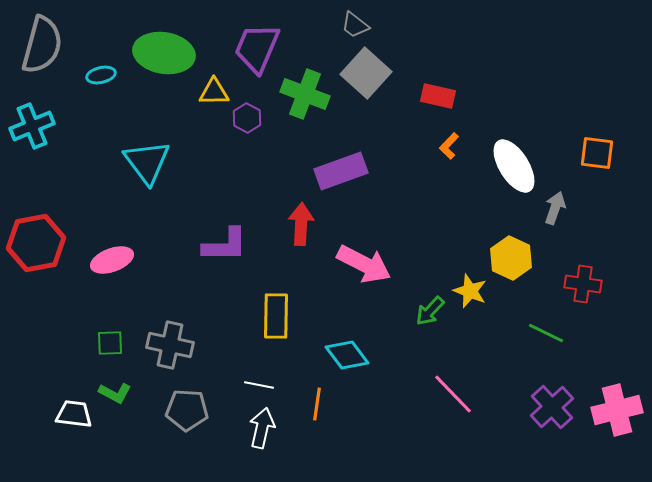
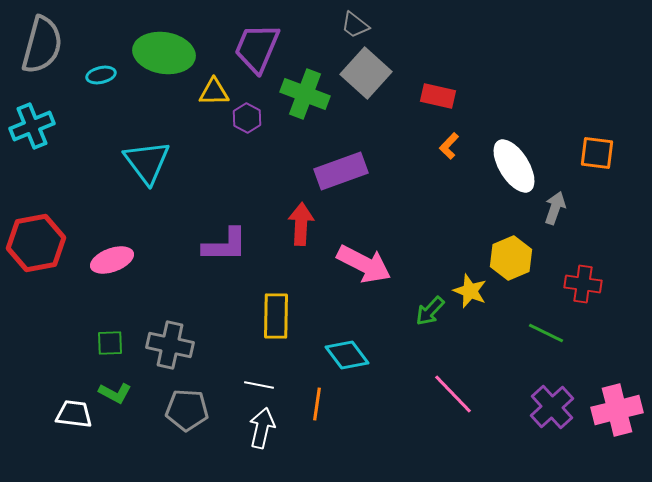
yellow hexagon: rotated 12 degrees clockwise
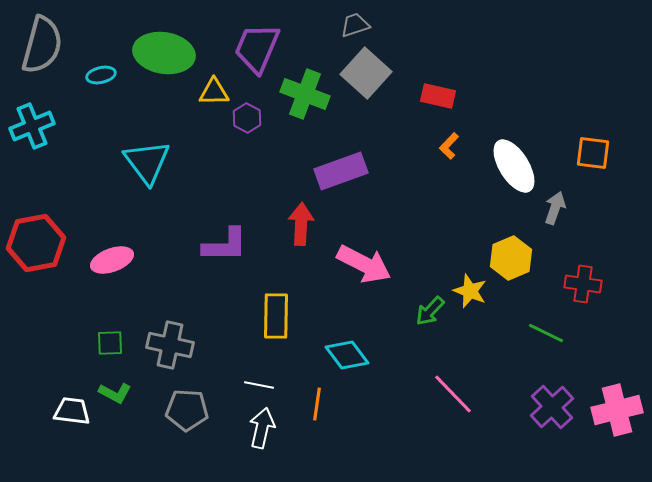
gray trapezoid: rotated 124 degrees clockwise
orange square: moved 4 px left
white trapezoid: moved 2 px left, 3 px up
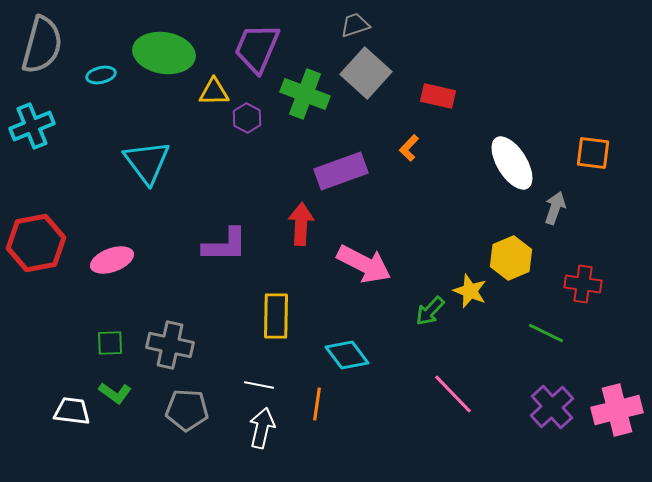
orange L-shape: moved 40 px left, 2 px down
white ellipse: moved 2 px left, 3 px up
green L-shape: rotated 8 degrees clockwise
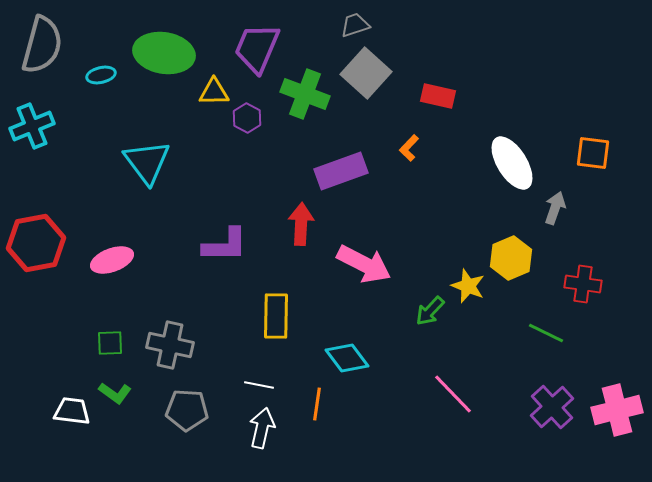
yellow star: moved 2 px left, 5 px up
cyan diamond: moved 3 px down
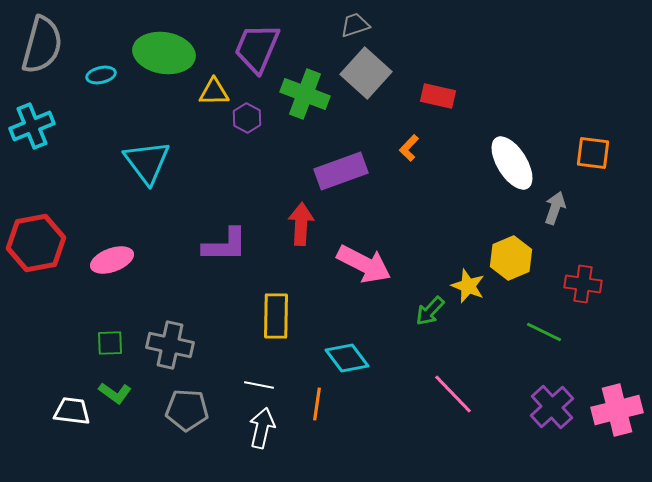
green line: moved 2 px left, 1 px up
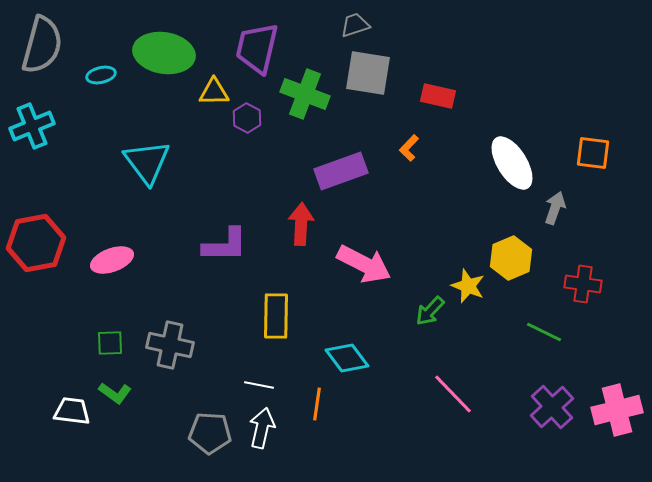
purple trapezoid: rotated 10 degrees counterclockwise
gray square: moved 2 px right; rotated 33 degrees counterclockwise
gray pentagon: moved 23 px right, 23 px down
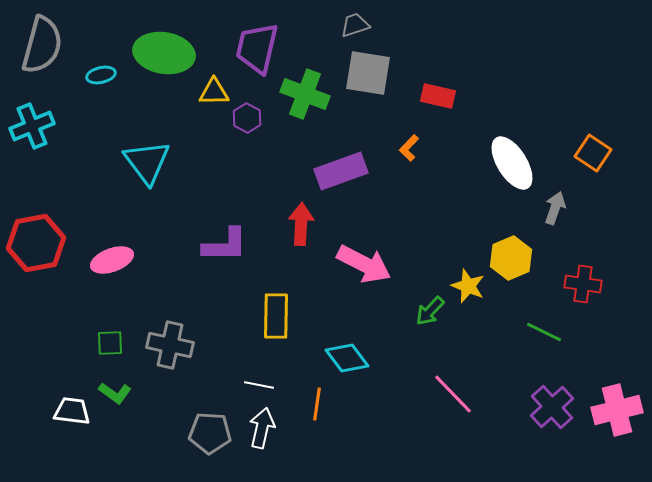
orange square: rotated 27 degrees clockwise
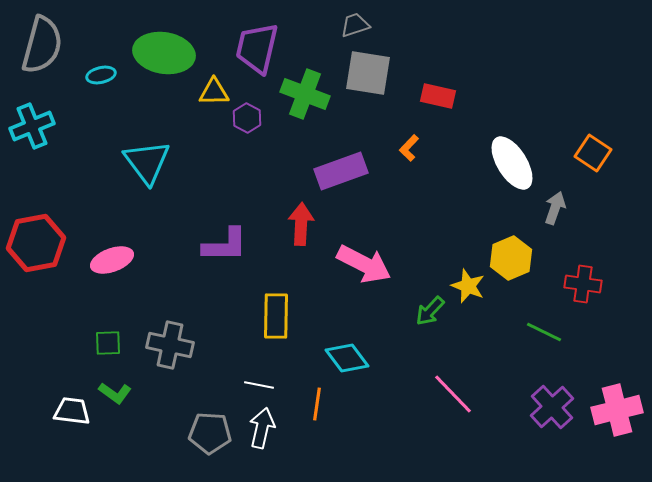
green square: moved 2 px left
